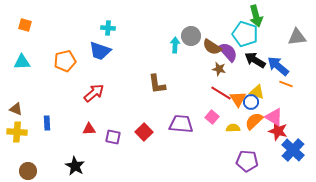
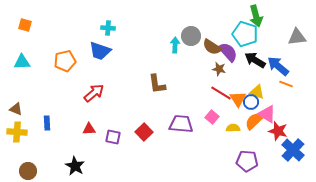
pink triangle: moved 7 px left, 3 px up
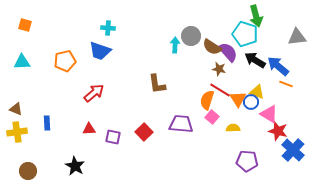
red line: moved 1 px left, 3 px up
pink triangle: moved 2 px right
orange semicircle: moved 47 px left, 21 px up; rotated 30 degrees counterclockwise
yellow cross: rotated 12 degrees counterclockwise
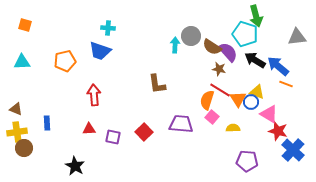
red arrow: moved 2 px down; rotated 55 degrees counterclockwise
brown circle: moved 4 px left, 23 px up
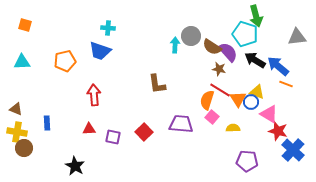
yellow cross: rotated 18 degrees clockwise
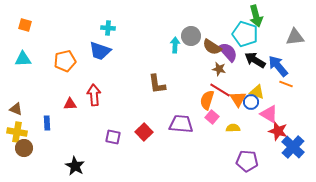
gray triangle: moved 2 px left
cyan triangle: moved 1 px right, 3 px up
blue arrow: rotated 10 degrees clockwise
red triangle: moved 19 px left, 25 px up
blue cross: moved 3 px up
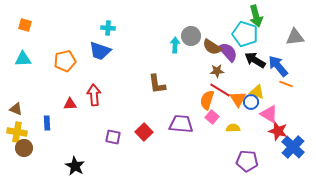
brown star: moved 2 px left, 2 px down; rotated 16 degrees counterclockwise
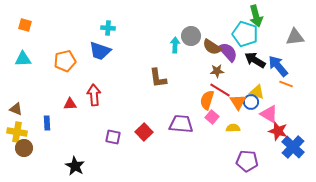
brown L-shape: moved 1 px right, 6 px up
orange triangle: moved 3 px down
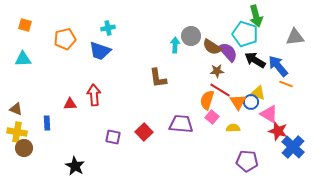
cyan cross: rotated 16 degrees counterclockwise
orange pentagon: moved 22 px up
yellow triangle: moved 1 px right, 1 px down
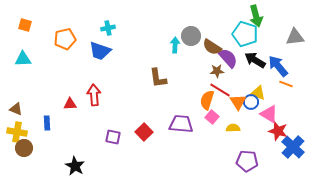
purple semicircle: moved 6 px down
